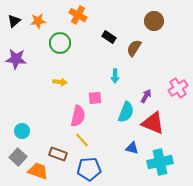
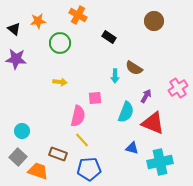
black triangle: moved 8 px down; rotated 40 degrees counterclockwise
brown semicircle: moved 20 px down; rotated 90 degrees counterclockwise
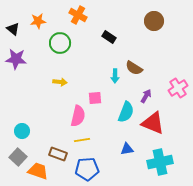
black triangle: moved 1 px left
yellow line: rotated 56 degrees counterclockwise
blue triangle: moved 5 px left, 1 px down; rotated 24 degrees counterclockwise
blue pentagon: moved 2 px left
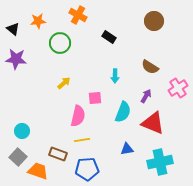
brown semicircle: moved 16 px right, 1 px up
yellow arrow: moved 4 px right, 1 px down; rotated 48 degrees counterclockwise
cyan semicircle: moved 3 px left
